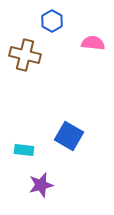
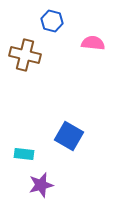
blue hexagon: rotated 15 degrees counterclockwise
cyan rectangle: moved 4 px down
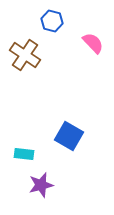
pink semicircle: rotated 40 degrees clockwise
brown cross: rotated 20 degrees clockwise
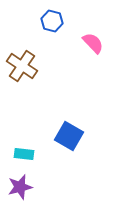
brown cross: moved 3 px left, 11 px down
purple star: moved 21 px left, 2 px down
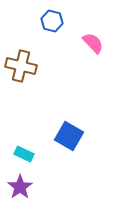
brown cross: moved 1 px left; rotated 20 degrees counterclockwise
cyan rectangle: rotated 18 degrees clockwise
purple star: rotated 20 degrees counterclockwise
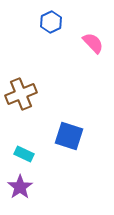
blue hexagon: moved 1 px left, 1 px down; rotated 20 degrees clockwise
brown cross: moved 28 px down; rotated 36 degrees counterclockwise
blue square: rotated 12 degrees counterclockwise
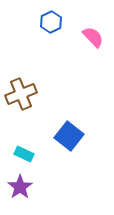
pink semicircle: moved 6 px up
blue square: rotated 20 degrees clockwise
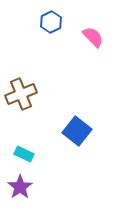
blue square: moved 8 px right, 5 px up
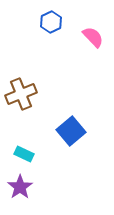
blue square: moved 6 px left; rotated 12 degrees clockwise
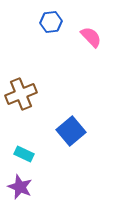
blue hexagon: rotated 20 degrees clockwise
pink semicircle: moved 2 px left
purple star: rotated 15 degrees counterclockwise
